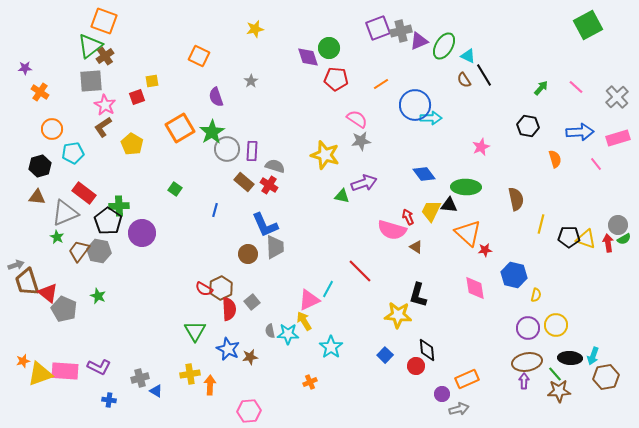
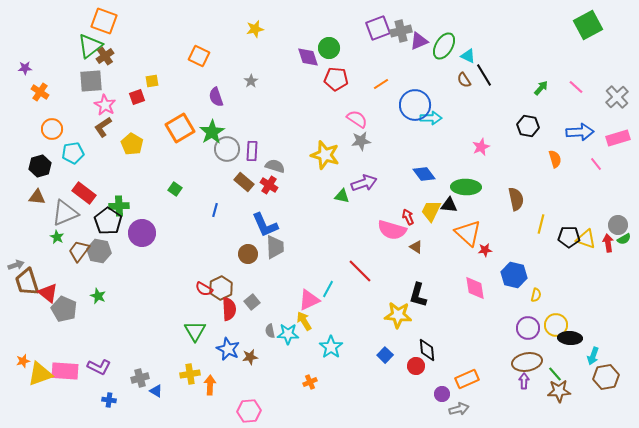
black ellipse at (570, 358): moved 20 px up
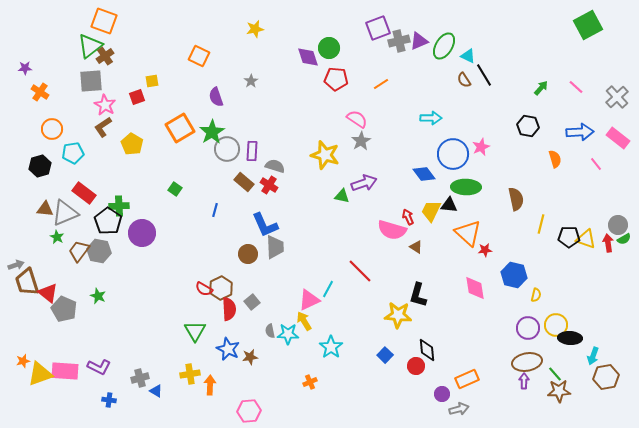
gray cross at (401, 31): moved 2 px left, 10 px down
blue circle at (415, 105): moved 38 px right, 49 px down
pink rectangle at (618, 138): rotated 55 degrees clockwise
gray star at (361, 141): rotated 24 degrees counterclockwise
brown triangle at (37, 197): moved 8 px right, 12 px down
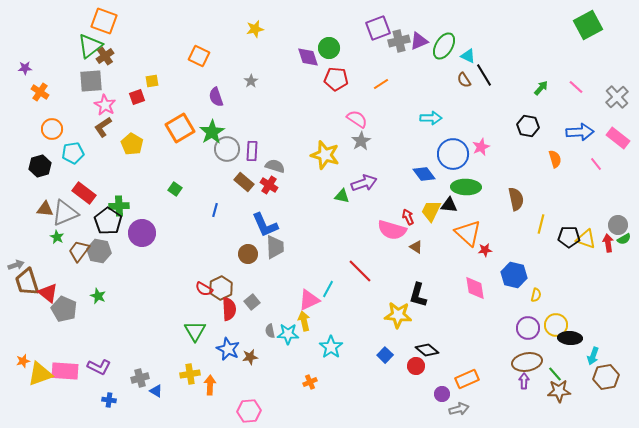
yellow arrow at (304, 321): rotated 18 degrees clockwise
black diamond at (427, 350): rotated 45 degrees counterclockwise
